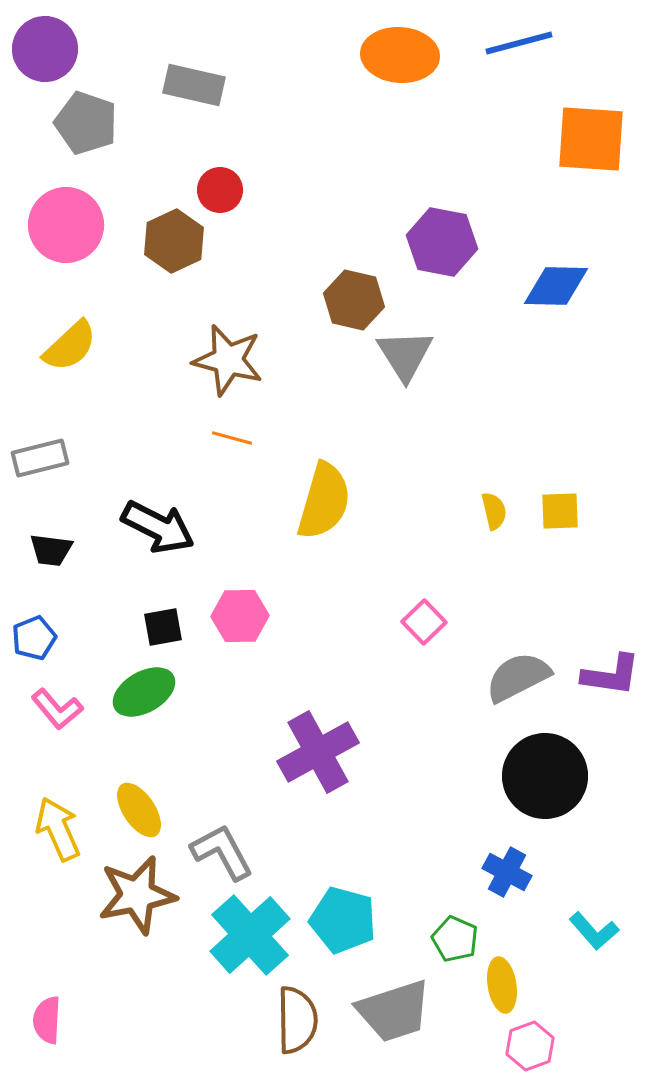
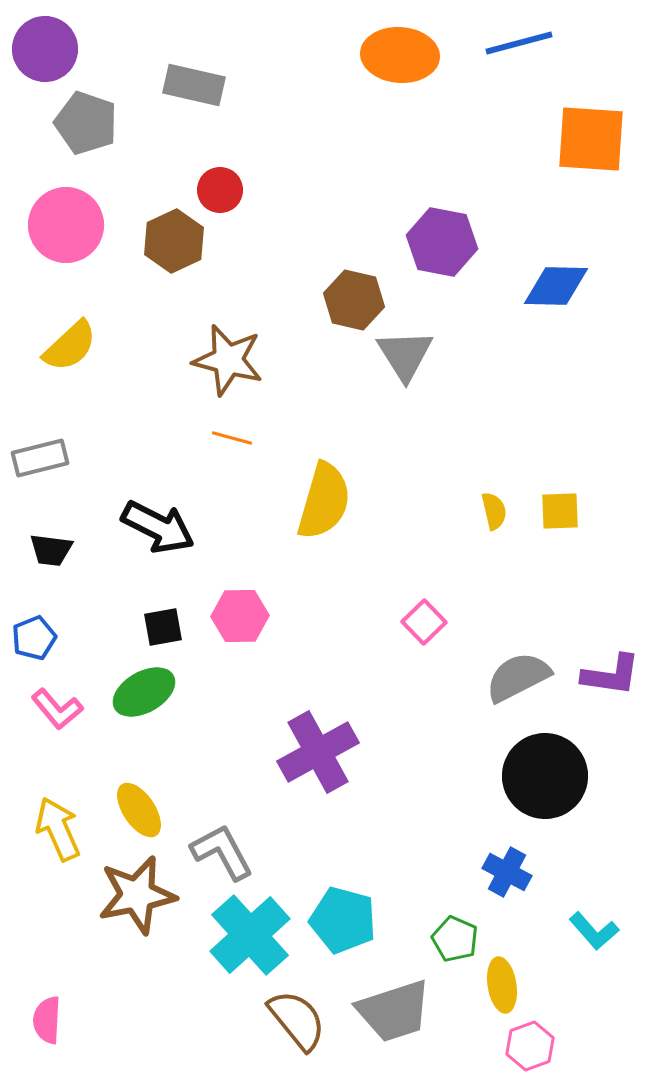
brown semicircle at (297, 1020): rotated 38 degrees counterclockwise
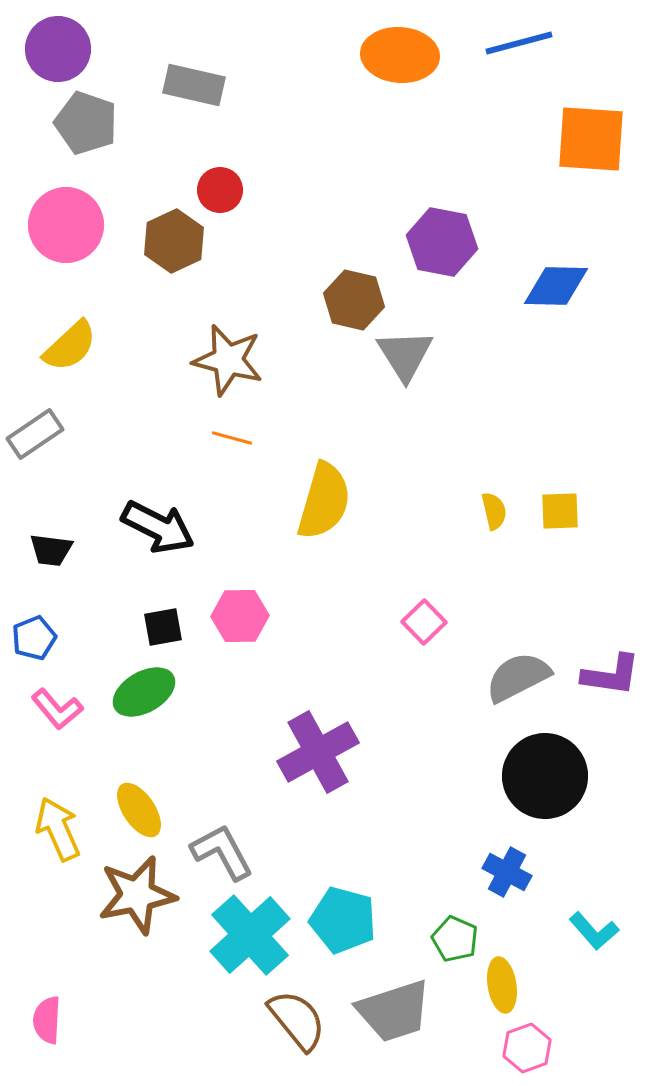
purple circle at (45, 49): moved 13 px right
gray rectangle at (40, 458): moved 5 px left, 24 px up; rotated 20 degrees counterclockwise
pink hexagon at (530, 1046): moved 3 px left, 2 px down
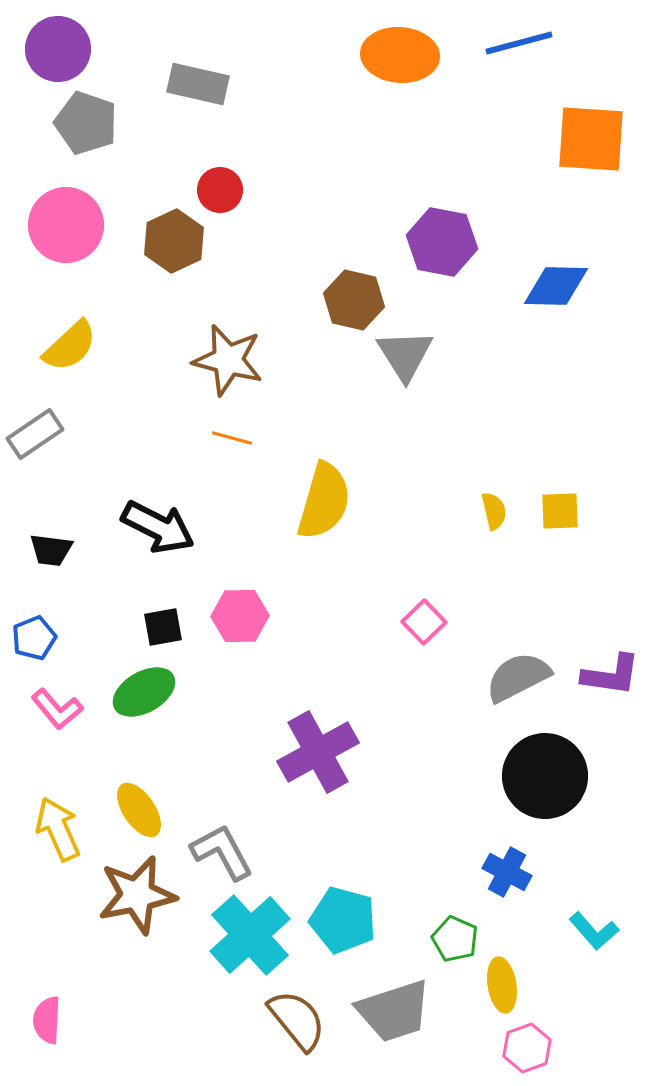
gray rectangle at (194, 85): moved 4 px right, 1 px up
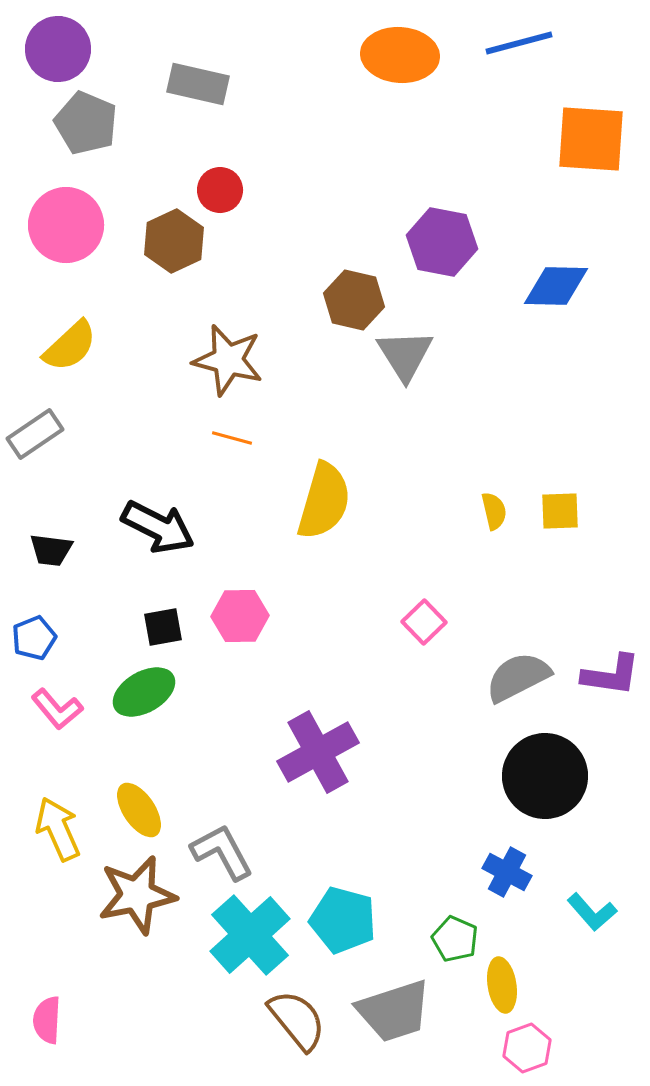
gray pentagon at (86, 123): rotated 4 degrees clockwise
cyan L-shape at (594, 931): moved 2 px left, 19 px up
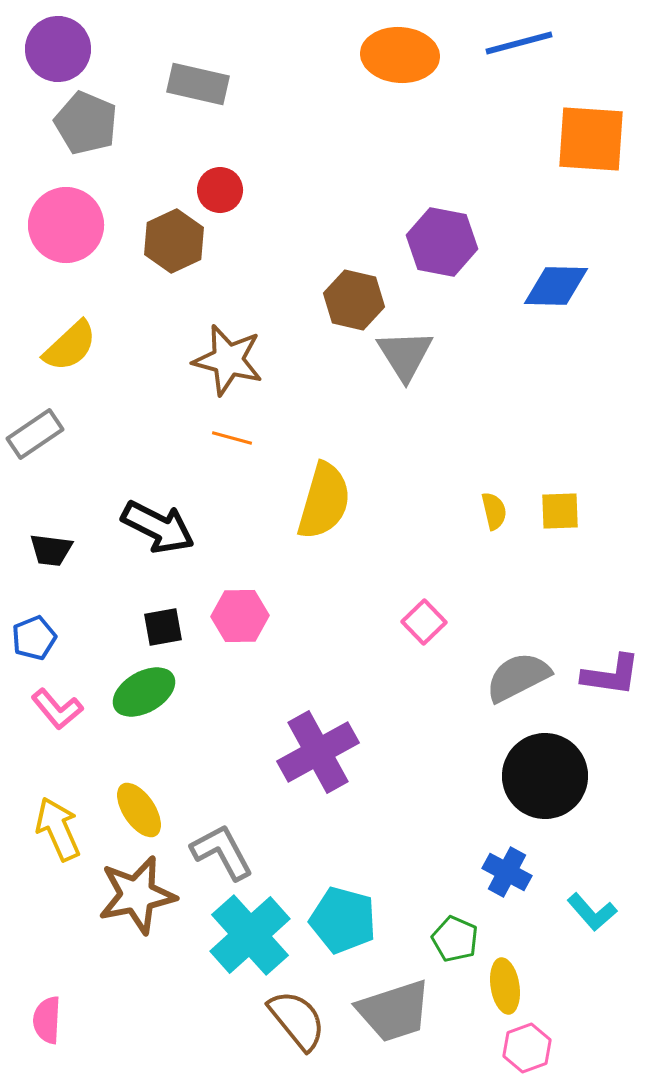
yellow ellipse at (502, 985): moved 3 px right, 1 px down
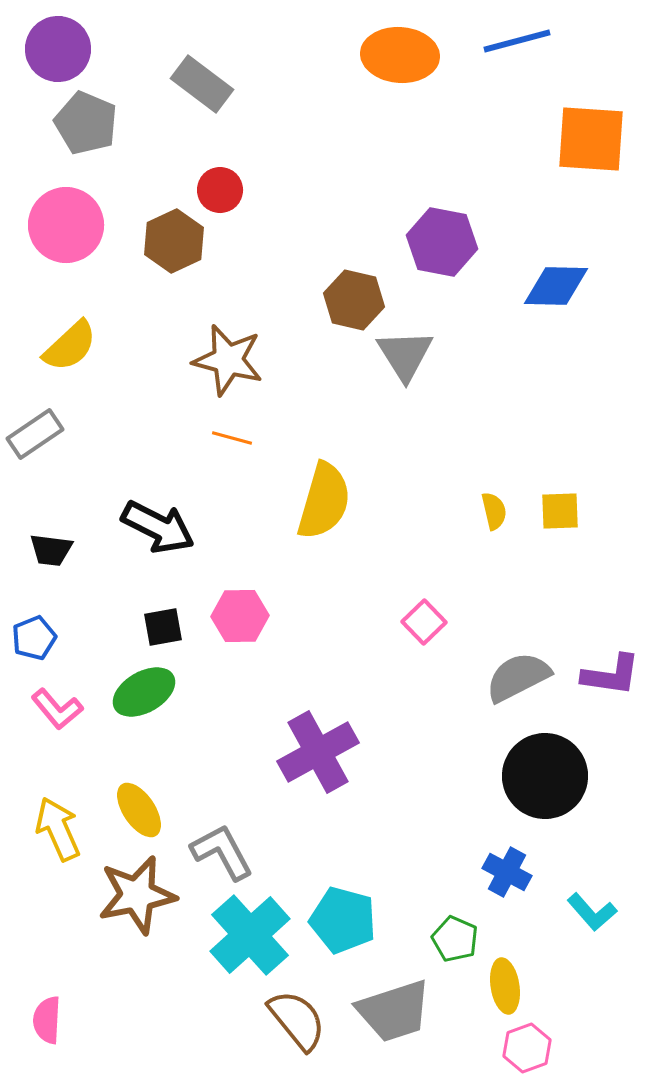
blue line at (519, 43): moved 2 px left, 2 px up
gray rectangle at (198, 84): moved 4 px right; rotated 24 degrees clockwise
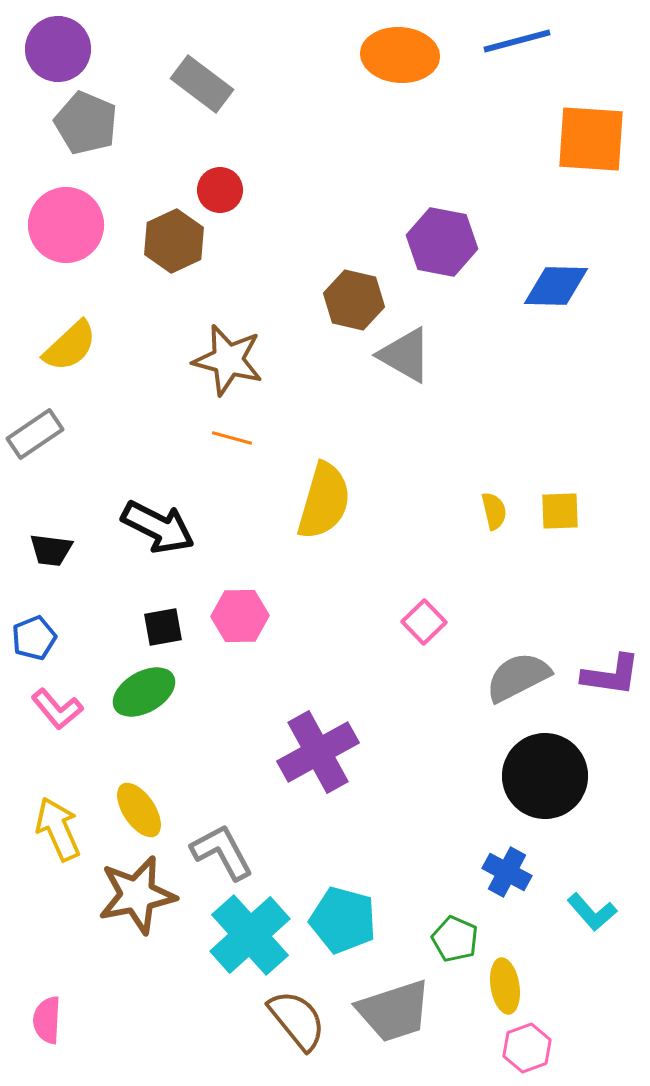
gray triangle at (405, 355): rotated 28 degrees counterclockwise
